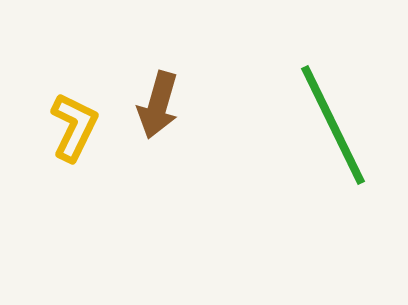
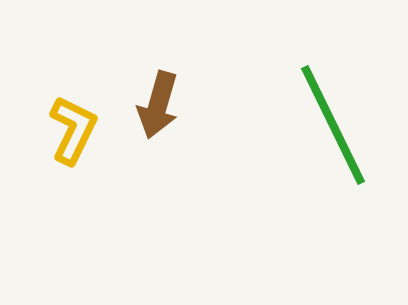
yellow L-shape: moved 1 px left, 3 px down
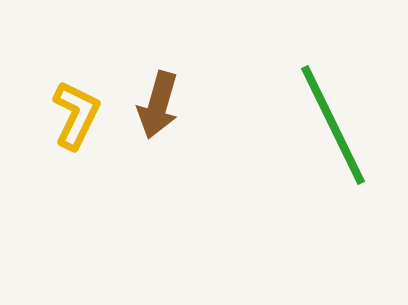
yellow L-shape: moved 3 px right, 15 px up
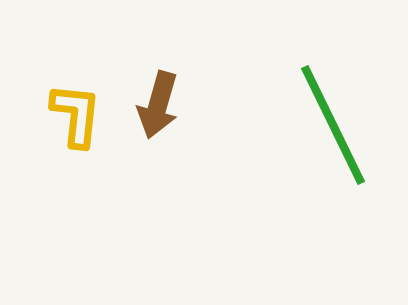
yellow L-shape: rotated 20 degrees counterclockwise
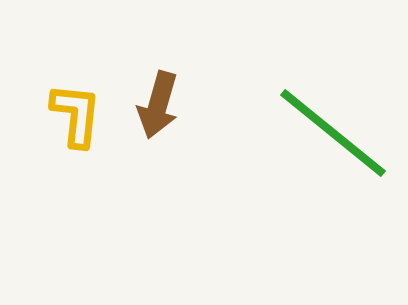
green line: moved 8 px down; rotated 25 degrees counterclockwise
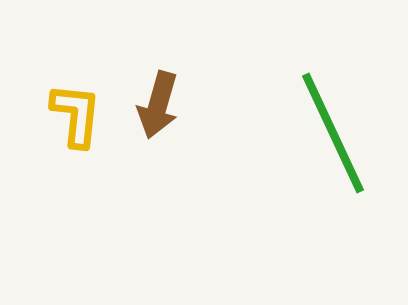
green line: rotated 26 degrees clockwise
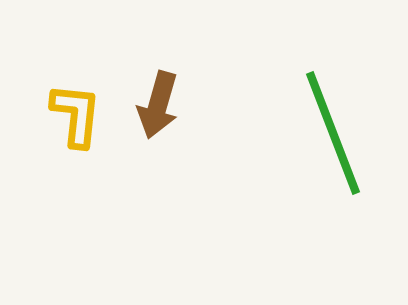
green line: rotated 4 degrees clockwise
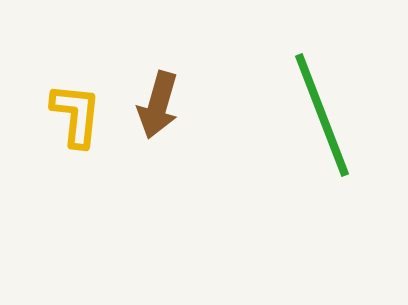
green line: moved 11 px left, 18 px up
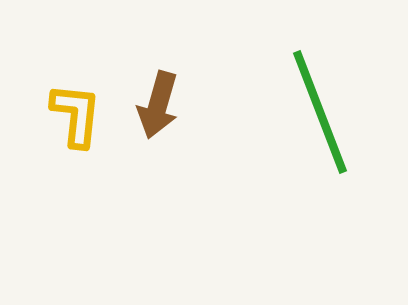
green line: moved 2 px left, 3 px up
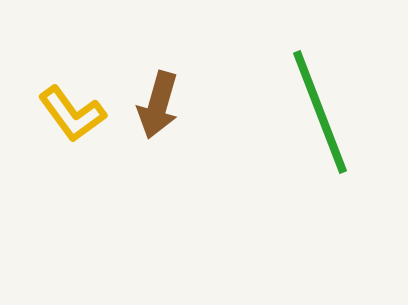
yellow L-shape: moved 4 px left, 1 px up; rotated 138 degrees clockwise
